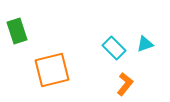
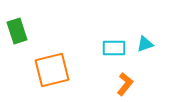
cyan rectangle: rotated 45 degrees counterclockwise
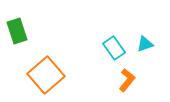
cyan rectangle: rotated 55 degrees clockwise
orange square: moved 6 px left, 5 px down; rotated 27 degrees counterclockwise
orange L-shape: moved 2 px right, 4 px up
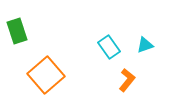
cyan triangle: moved 1 px down
cyan rectangle: moved 5 px left, 1 px up
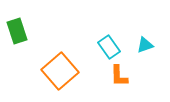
orange square: moved 14 px right, 4 px up
orange L-shape: moved 8 px left, 4 px up; rotated 140 degrees clockwise
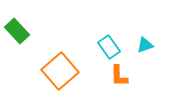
green rectangle: rotated 25 degrees counterclockwise
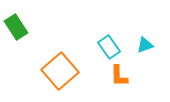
green rectangle: moved 1 px left, 4 px up; rotated 10 degrees clockwise
